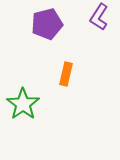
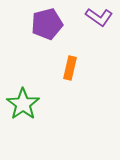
purple L-shape: rotated 88 degrees counterclockwise
orange rectangle: moved 4 px right, 6 px up
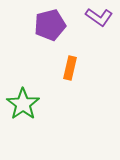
purple pentagon: moved 3 px right, 1 px down
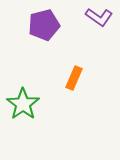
purple pentagon: moved 6 px left
orange rectangle: moved 4 px right, 10 px down; rotated 10 degrees clockwise
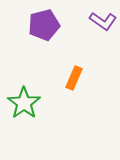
purple L-shape: moved 4 px right, 4 px down
green star: moved 1 px right, 1 px up
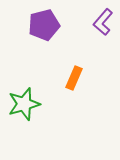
purple L-shape: moved 1 px down; rotated 96 degrees clockwise
green star: moved 1 px down; rotated 20 degrees clockwise
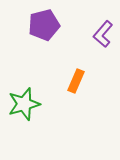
purple L-shape: moved 12 px down
orange rectangle: moved 2 px right, 3 px down
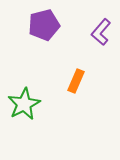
purple L-shape: moved 2 px left, 2 px up
green star: rotated 12 degrees counterclockwise
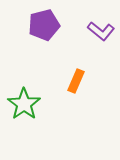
purple L-shape: moved 1 px up; rotated 92 degrees counterclockwise
green star: rotated 8 degrees counterclockwise
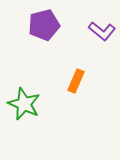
purple L-shape: moved 1 px right
green star: rotated 12 degrees counterclockwise
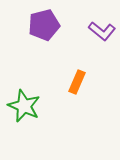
orange rectangle: moved 1 px right, 1 px down
green star: moved 2 px down
